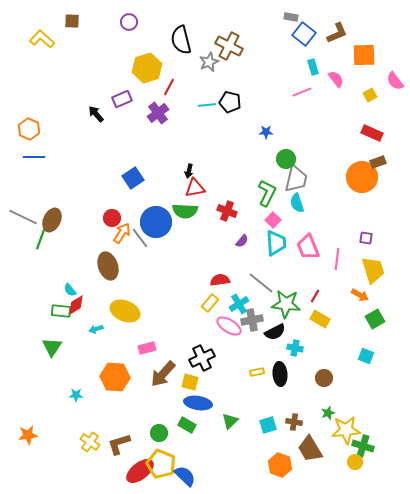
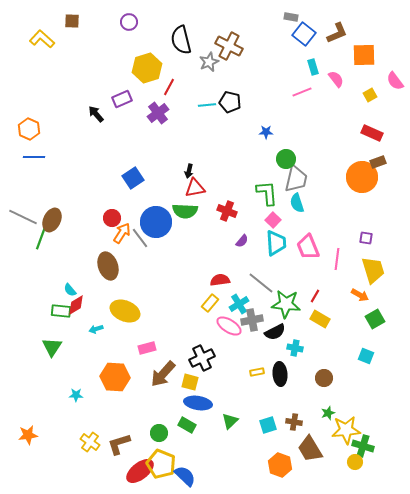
green L-shape at (267, 193): rotated 32 degrees counterclockwise
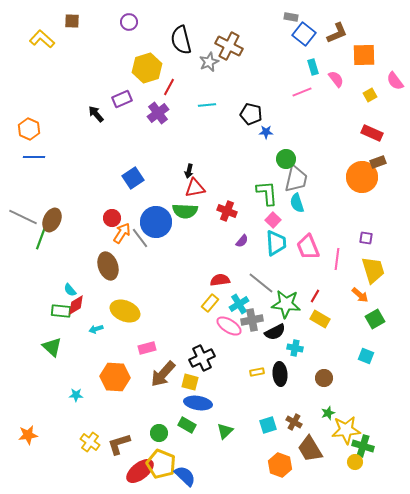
black pentagon at (230, 102): moved 21 px right, 12 px down
orange arrow at (360, 295): rotated 12 degrees clockwise
green triangle at (52, 347): rotated 20 degrees counterclockwise
green triangle at (230, 421): moved 5 px left, 10 px down
brown cross at (294, 422): rotated 21 degrees clockwise
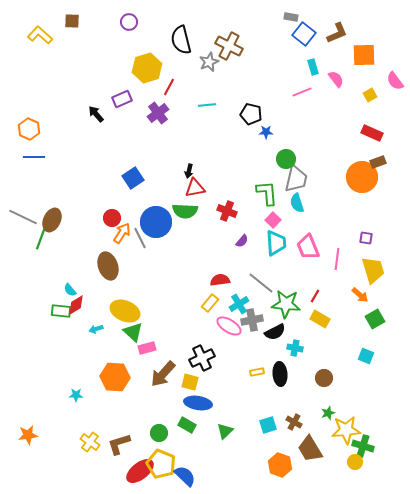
yellow L-shape at (42, 39): moved 2 px left, 4 px up
gray line at (140, 238): rotated 10 degrees clockwise
green triangle at (52, 347): moved 81 px right, 15 px up
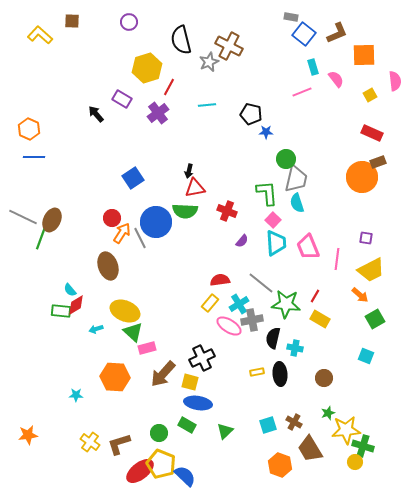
pink semicircle at (395, 81): rotated 150 degrees counterclockwise
purple rectangle at (122, 99): rotated 54 degrees clockwise
yellow trapezoid at (373, 270): moved 2 px left; rotated 80 degrees clockwise
black semicircle at (275, 332): moved 2 px left, 6 px down; rotated 130 degrees clockwise
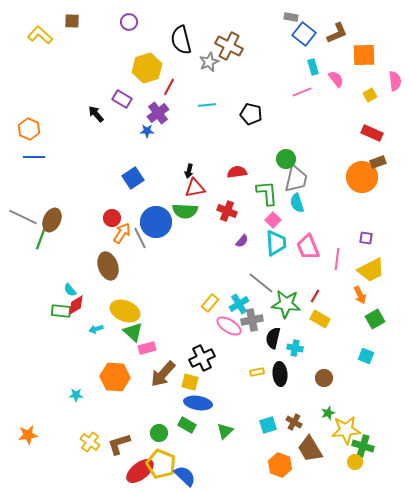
blue star at (266, 132): moved 119 px left, 1 px up
red semicircle at (220, 280): moved 17 px right, 108 px up
orange arrow at (360, 295): rotated 24 degrees clockwise
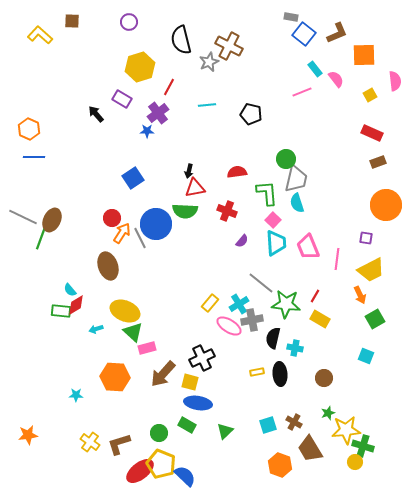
cyan rectangle at (313, 67): moved 2 px right, 2 px down; rotated 21 degrees counterclockwise
yellow hexagon at (147, 68): moved 7 px left, 1 px up
orange circle at (362, 177): moved 24 px right, 28 px down
blue circle at (156, 222): moved 2 px down
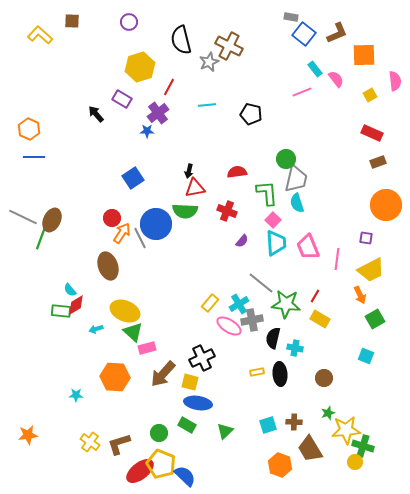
brown cross at (294, 422): rotated 28 degrees counterclockwise
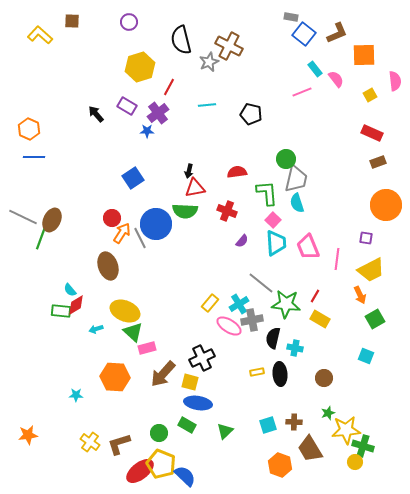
purple rectangle at (122, 99): moved 5 px right, 7 px down
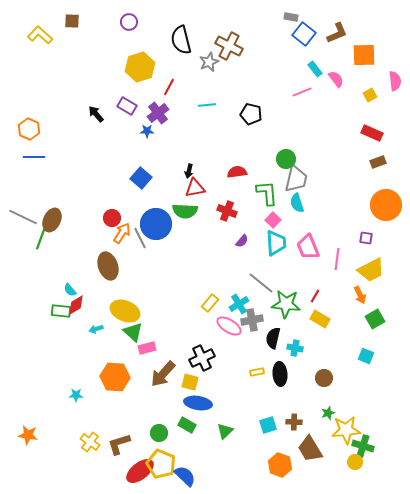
blue square at (133, 178): moved 8 px right; rotated 15 degrees counterclockwise
orange star at (28, 435): rotated 18 degrees clockwise
